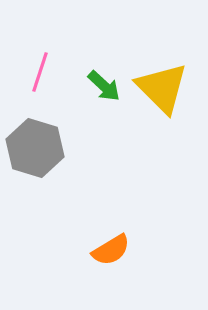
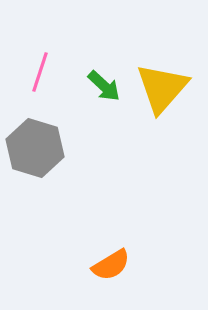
yellow triangle: rotated 26 degrees clockwise
orange semicircle: moved 15 px down
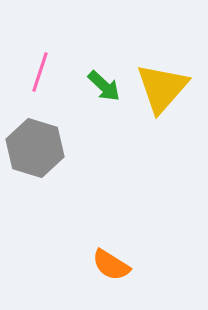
orange semicircle: rotated 63 degrees clockwise
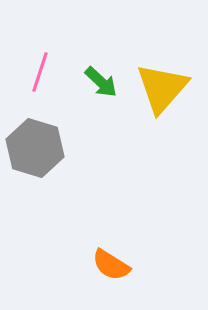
green arrow: moved 3 px left, 4 px up
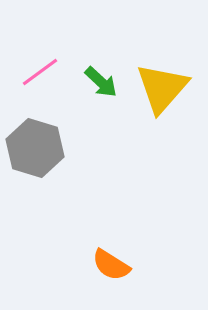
pink line: rotated 36 degrees clockwise
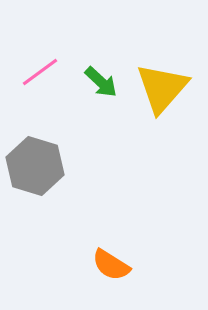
gray hexagon: moved 18 px down
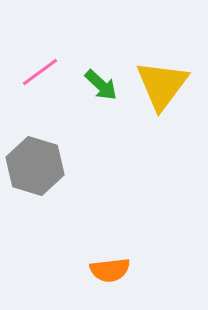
green arrow: moved 3 px down
yellow triangle: moved 3 px up; rotated 4 degrees counterclockwise
orange semicircle: moved 1 px left, 5 px down; rotated 39 degrees counterclockwise
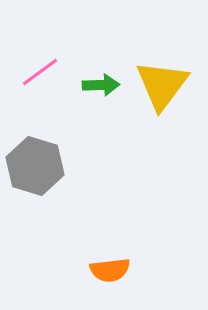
green arrow: rotated 45 degrees counterclockwise
